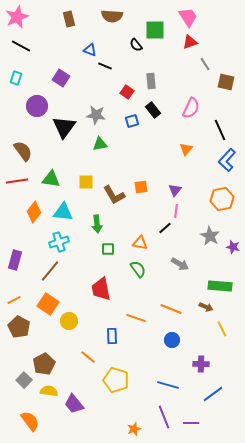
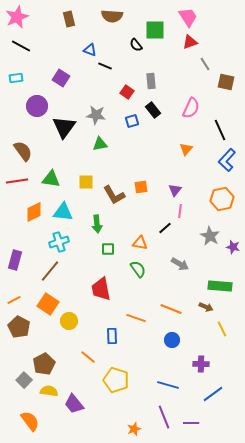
cyan rectangle at (16, 78): rotated 64 degrees clockwise
pink line at (176, 211): moved 4 px right
orange diamond at (34, 212): rotated 25 degrees clockwise
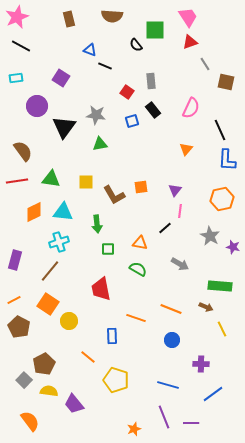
blue L-shape at (227, 160): rotated 40 degrees counterclockwise
green semicircle at (138, 269): rotated 24 degrees counterclockwise
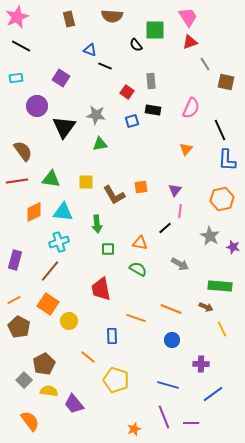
black rectangle at (153, 110): rotated 42 degrees counterclockwise
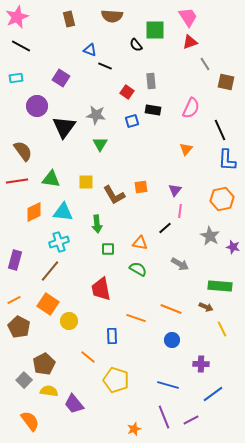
green triangle at (100, 144): rotated 49 degrees counterclockwise
purple line at (191, 423): moved 3 px up; rotated 28 degrees counterclockwise
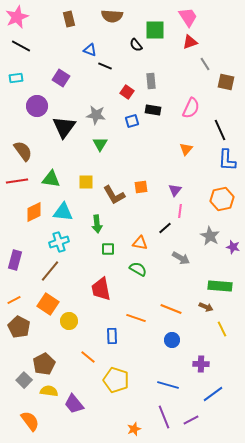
gray arrow at (180, 264): moved 1 px right, 6 px up
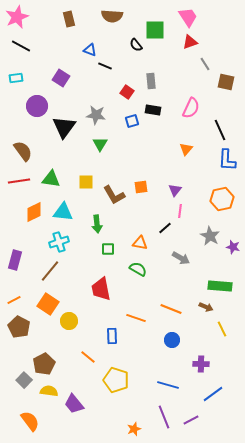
red line at (17, 181): moved 2 px right
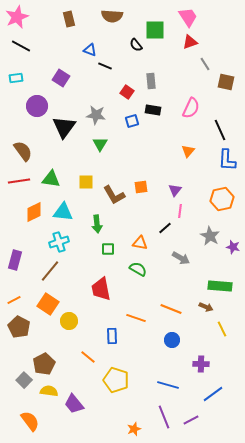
orange triangle at (186, 149): moved 2 px right, 2 px down
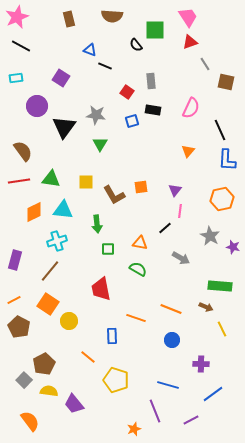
cyan triangle at (63, 212): moved 2 px up
cyan cross at (59, 242): moved 2 px left, 1 px up
purple line at (164, 417): moved 9 px left, 6 px up
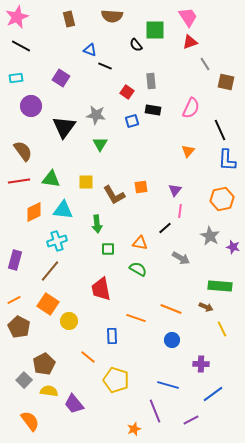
purple circle at (37, 106): moved 6 px left
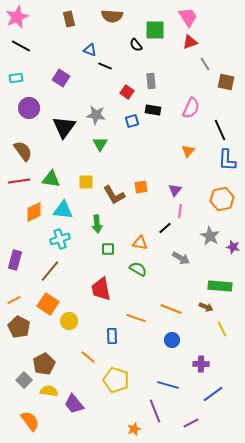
purple circle at (31, 106): moved 2 px left, 2 px down
cyan cross at (57, 241): moved 3 px right, 2 px up
purple line at (191, 420): moved 3 px down
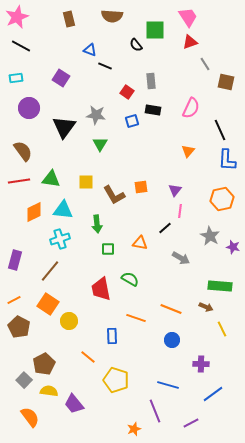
green semicircle at (138, 269): moved 8 px left, 10 px down
orange semicircle at (30, 421): moved 4 px up
